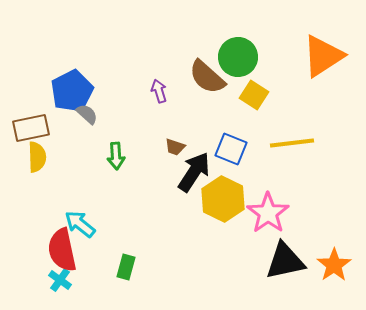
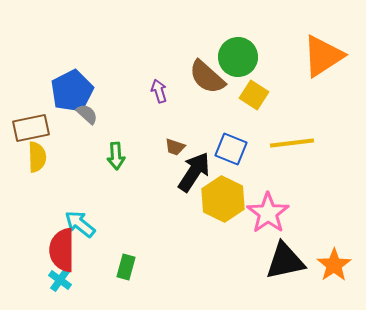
red semicircle: rotated 12 degrees clockwise
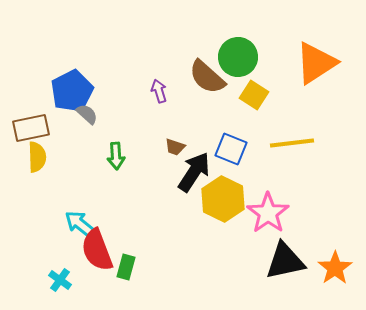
orange triangle: moved 7 px left, 7 px down
red semicircle: moved 35 px right; rotated 21 degrees counterclockwise
orange star: moved 1 px right, 3 px down
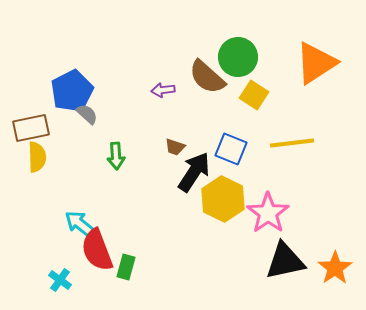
purple arrow: moved 4 px right, 1 px up; rotated 80 degrees counterclockwise
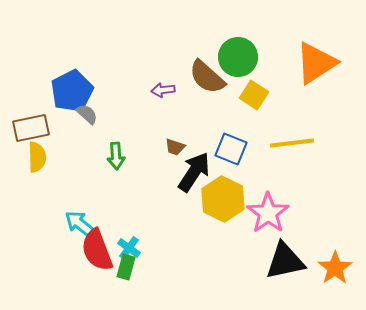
cyan cross: moved 69 px right, 32 px up
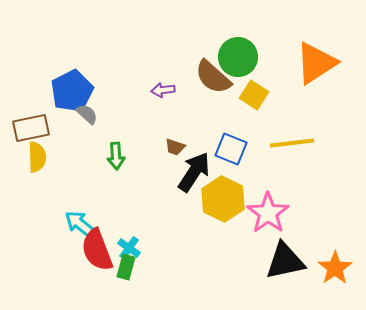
brown semicircle: moved 6 px right
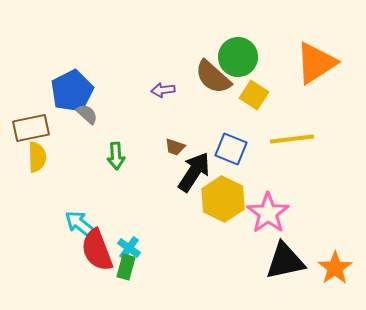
yellow line: moved 4 px up
